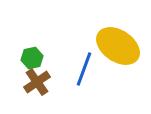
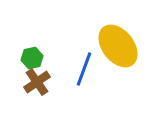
yellow ellipse: rotated 18 degrees clockwise
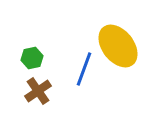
brown cross: moved 1 px right, 9 px down
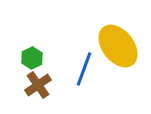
green hexagon: rotated 15 degrees counterclockwise
brown cross: moved 6 px up
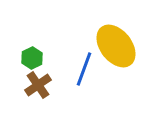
yellow ellipse: moved 2 px left
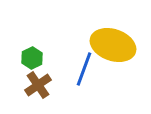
yellow ellipse: moved 3 px left, 1 px up; rotated 33 degrees counterclockwise
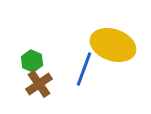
green hexagon: moved 3 px down; rotated 10 degrees counterclockwise
brown cross: moved 1 px right, 1 px up
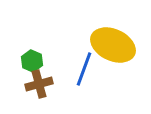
yellow ellipse: rotated 6 degrees clockwise
brown cross: rotated 20 degrees clockwise
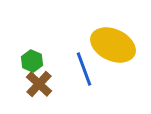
blue line: rotated 40 degrees counterclockwise
brown cross: rotated 32 degrees counterclockwise
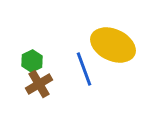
green hexagon: rotated 10 degrees clockwise
brown cross: rotated 16 degrees clockwise
